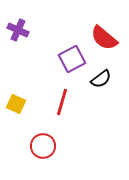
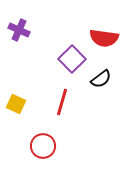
purple cross: moved 1 px right
red semicircle: rotated 32 degrees counterclockwise
purple square: rotated 16 degrees counterclockwise
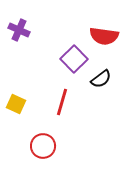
red semicircle: moved 2 px up
purple square: moved 2 px right
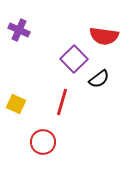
black semicircle: moved 2 px left
red circle: moved 4 px up
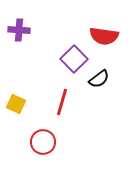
purple cross: rotated 20 degrees counterclockwise
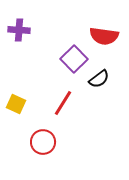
red line: moved 1 px right, 1 px down; rotated 16 degrees clockwise
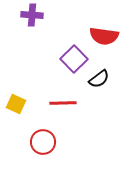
purple cross: moved 13 px right, 15 px up
red line: rotated 56 degrees clockwise
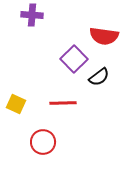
black semicircle: moved 2 px up
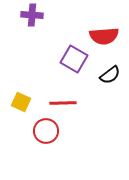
red semicircle: rotated 12 degrees counterclockwise
purple square: rotated 16 degrees counterclockwise
black semicircle: moved 11 px right, 2 px up
yellow square: moved 5 px right, 2 px up
red circle: moved 3 px right, 11 px up
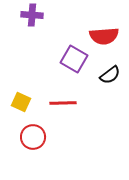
red circle: moved 13 px left, 6 px down
